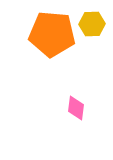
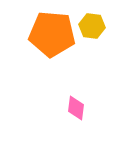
yellow hexagon: moved 2 px down; rotated 10 degrees clockwise
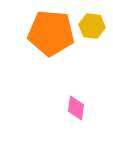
orange pentagon: moved 1 px left, 1 px up
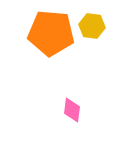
pink diamond: moved 4 px left, 2 px down
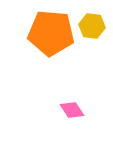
pink diamond: rotated 40 degrees counterclockwise
